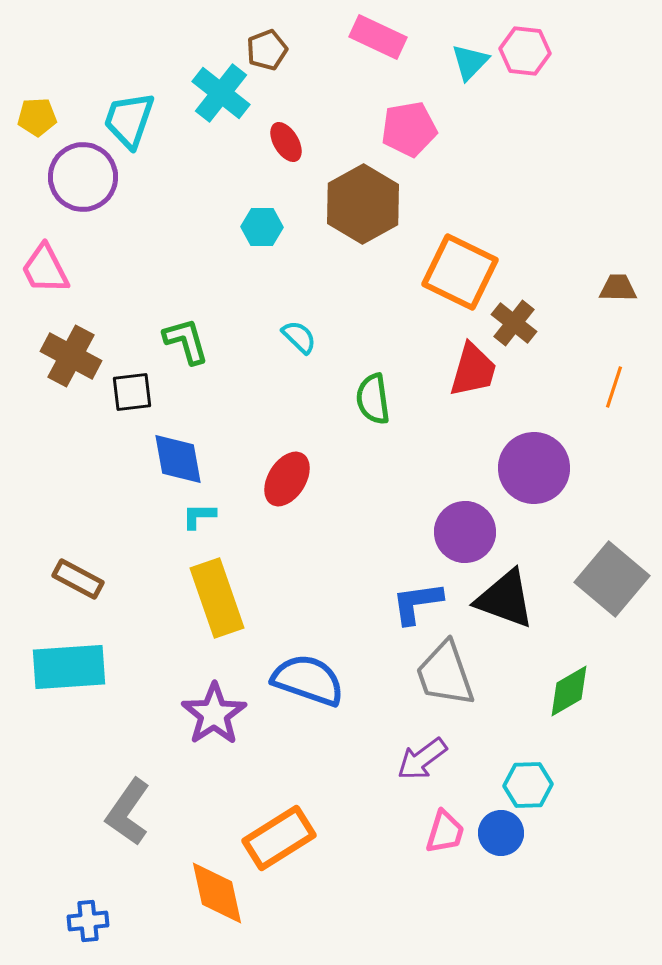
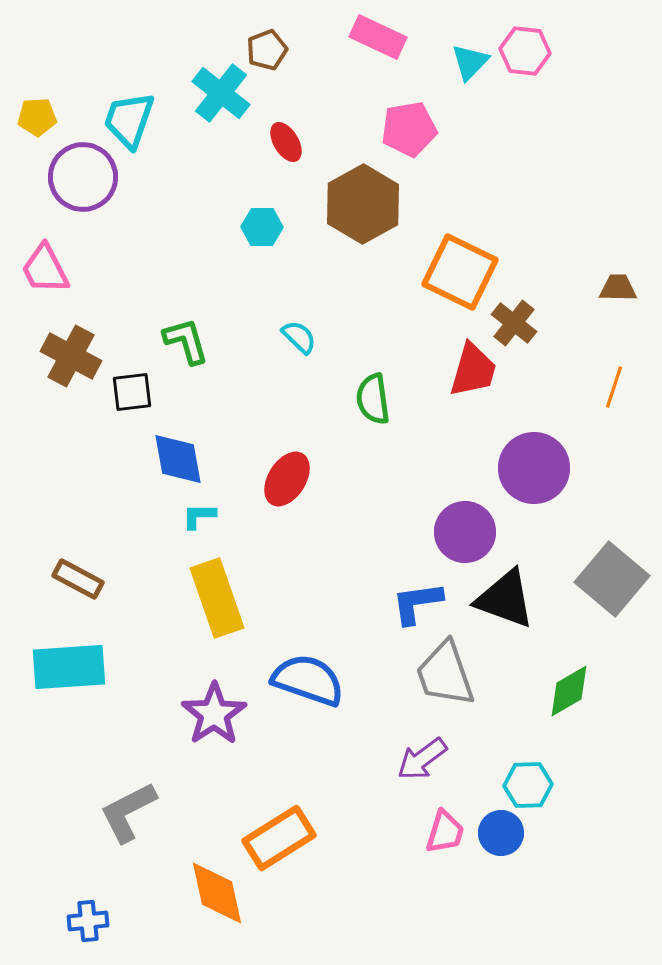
gray L-shape at (128, 812): rotated 28 degrees clockwise
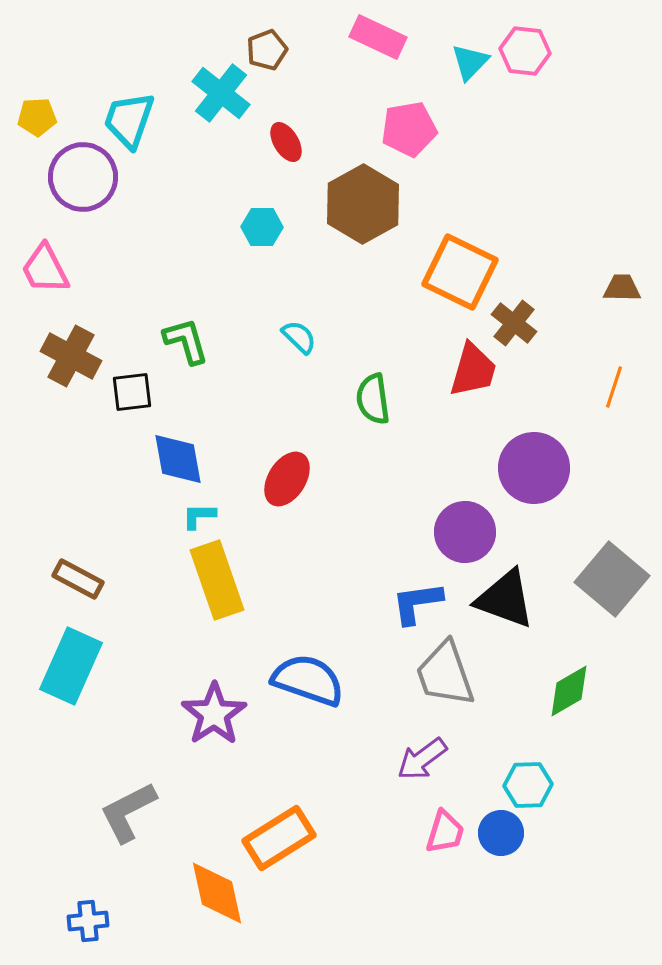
brown trapezoid at (618, 288): moved 4 px right
yellow rectangle at (217, 598): moved 18 px up
cyan rectangle at (69, 667): moved 2 px right, 1 px up; rotated 62 degrees counterclockwise
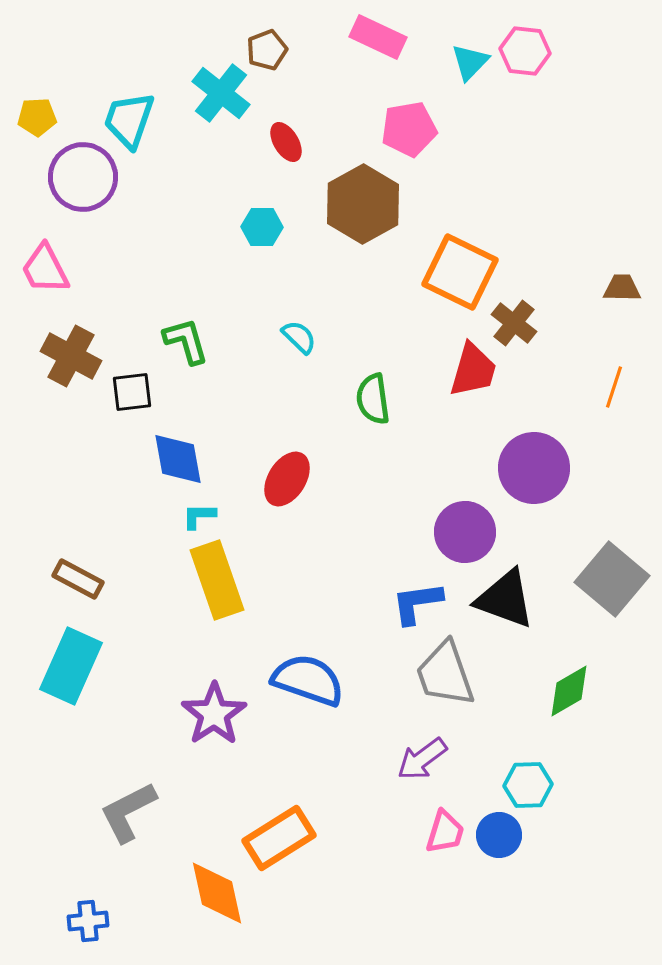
blue circle at (501, 833): moved 2 px left, 2 px down
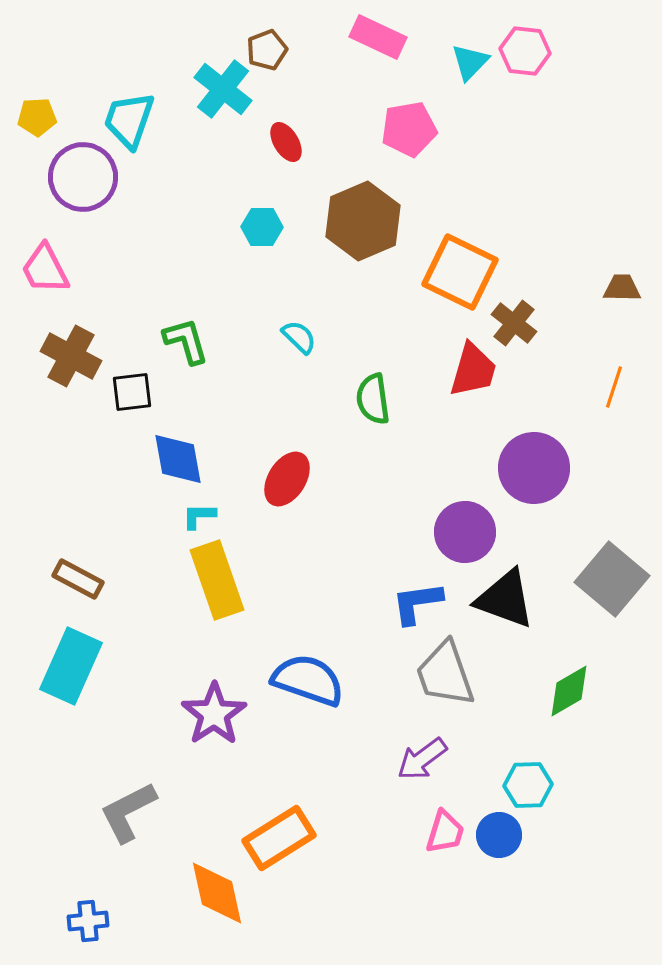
cyan cross at (221, 93): moved 2 px right, 4 px up
brown hexagon at (363, 204): moved 17 px down; rotated 6 degrees clockwise
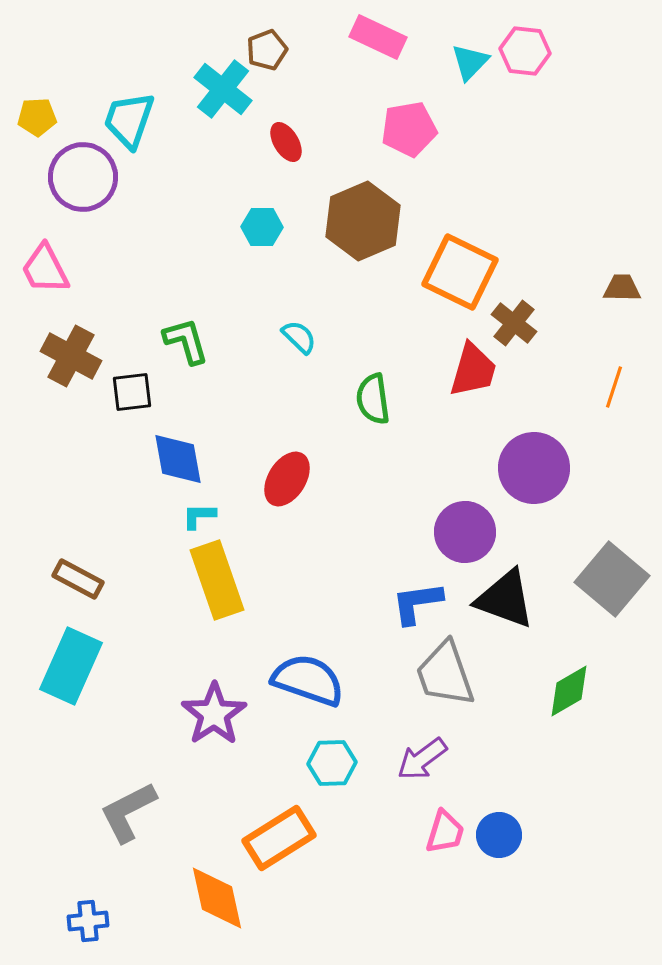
cyan hexagon at (528, 785): moved 196 px left, 22 px up
orange diamond at (217, 893): moved 5 px down
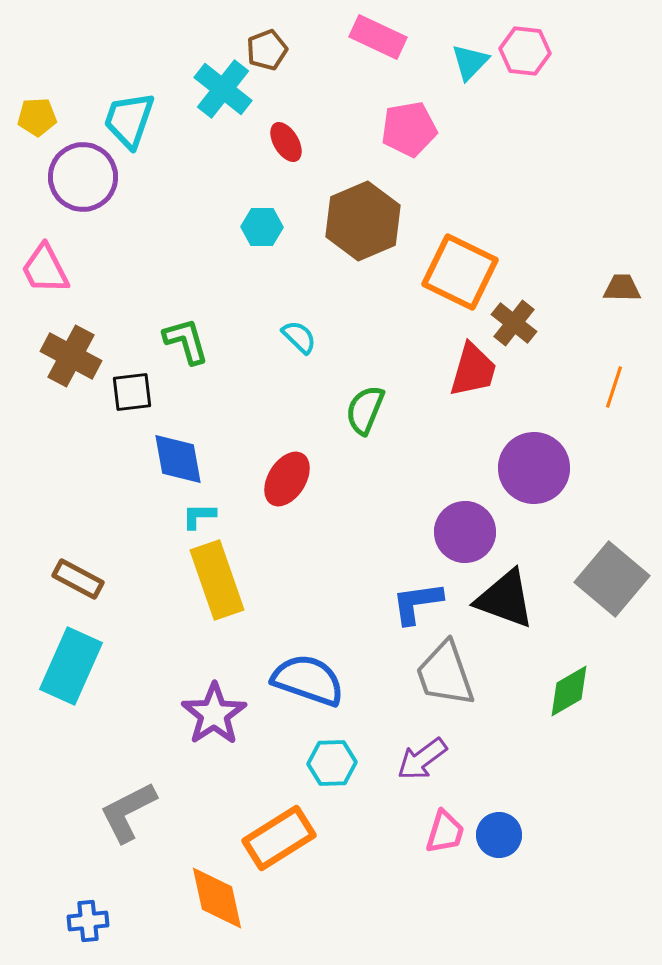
green semicircle at (373, 399): moved 8 px left, 11 px down; rotated 30 degrees clockwise
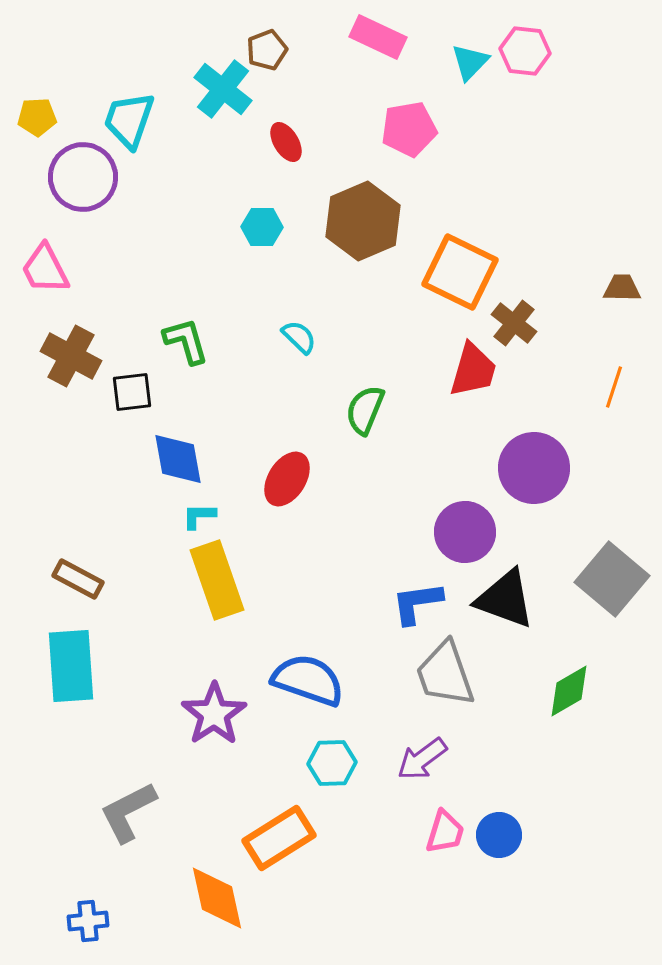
cyan rectangle at (71, 666): rotated 28 degrees counterclockwise
